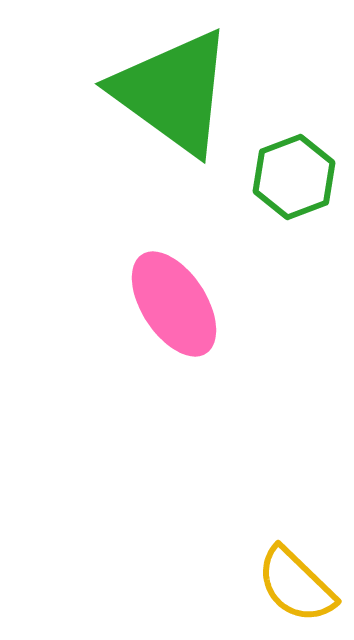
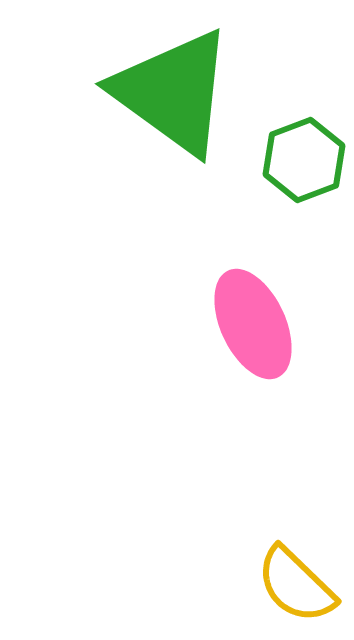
green hexagon: moved 10 px right, 17 px up
pink ellipse: moved 79 px right, 20 px down; rotated 8 degrees clockwise
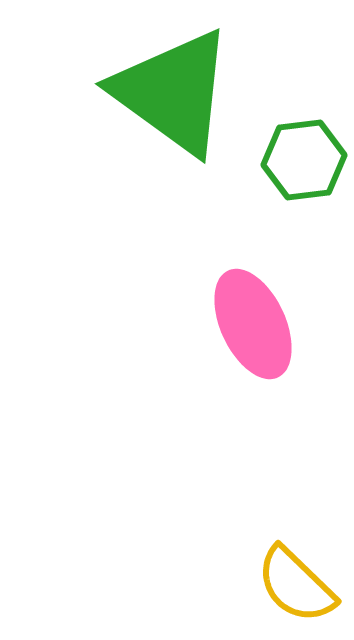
green hexagon: rotated 14 degrees clockwise
